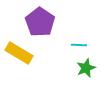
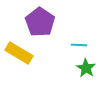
green star: rotated 18 degrees counterclockwise
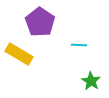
yellow rectangle: moved 1 px down
green star: moved 5 px right, 13 px down
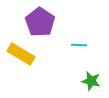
yellow rectangle: moved 2 px right
green star: rotated 18 degrees counterclockwise
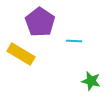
cyan line: moved 5 px left, 4 px up
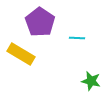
cyan line: moved 3 px right, 3 px up
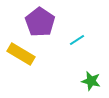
cyan line: moved 2 px down; rotated 35 degrees counterclockwise
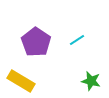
purple pentagon: moved 4 px left, 20 px down
yellow rectangle: moved 27 px down
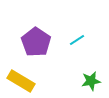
green star: rotated 24 degrees counterclockwise
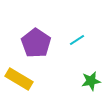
purple pentagon: moved 1 px down
yellow rectangle: moved 2 px left, 2 px up
